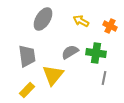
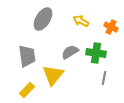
orange cross: moved 1 px right, 1 px down
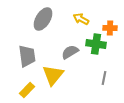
yellow arrow: moved 2 px up
orange cross: moved 1 px left, 1 px down; rotated 24 degrees counterclockwise
green cross: moved 9 px up
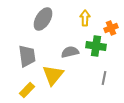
yellow arrow: moved 4 px right, 1 px up; rotated 63 degrees clockwise
orange cross: moved 1 px right; rotated 24 degrees counterclockwise
green cross: moved 2 px down
gray semicircle: rotated 18 degrees clockwise
